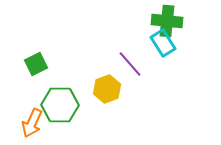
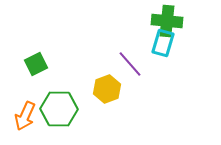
cyan rectangle: rotated 48 degrees clockwise
green hexagon: moved 1 px left, 4 px down
orange arrow: moved 7 px left, 7 px up
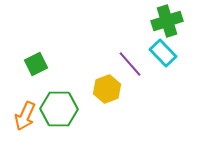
green cross: rotated 24 degrees counterclockwise
cyan rectangle: moved 10 px down; rotated 60 degrees counterclockwise
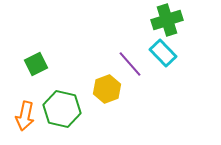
green cross: moved 1 px up
green hexagon: moved 3 px right; rotated 12 degrees clockwise
orange arrow: rotated 12 degrees counterclockwise
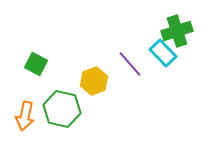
green cross: moved 10 px right, 11 px down
green square: rotated 35 degrees counterclockwise
yellow hexagon: moved 13 px left, 8 px up
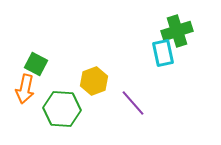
cyan rectangle: rotated 32 degrees clockwise
purple line: moved 3 px right, 39 px down
green hexagon: rotated 9 degrees counterclockwise
orange arrow: moved 27 px up
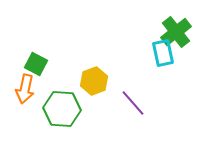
green cross: moved 1 px left, 1 px down; rotated 20 degrees counterclockwise
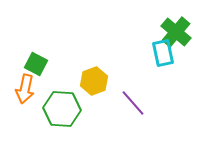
green cross: rotated 12 degrees counterclockwise
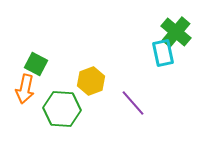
yellow hexagon: moved 3 px left
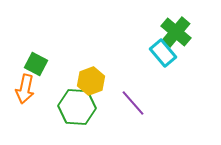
cyan rectangle: rotated 28 degrees counterclockwise
green hexagon: moved 15 px right, 2 px up
